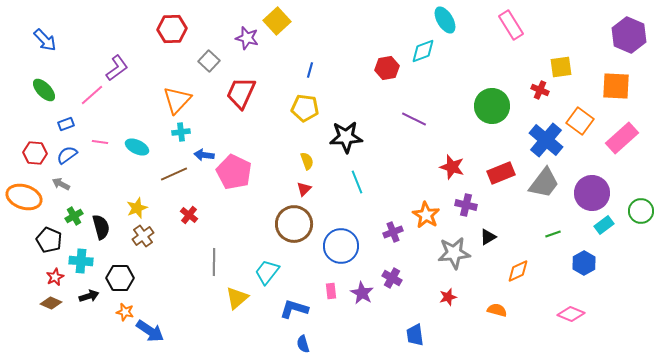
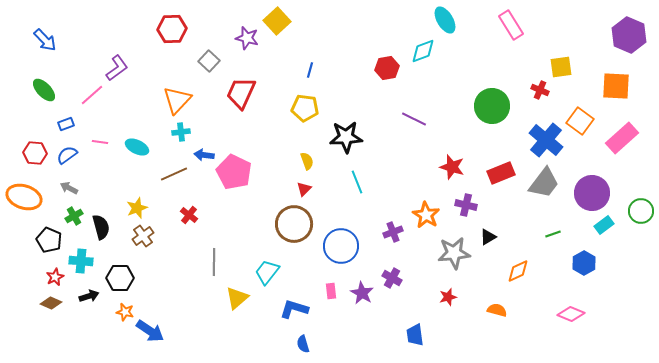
gray arrow at (61, 184): moved 8 px right, 4 px down
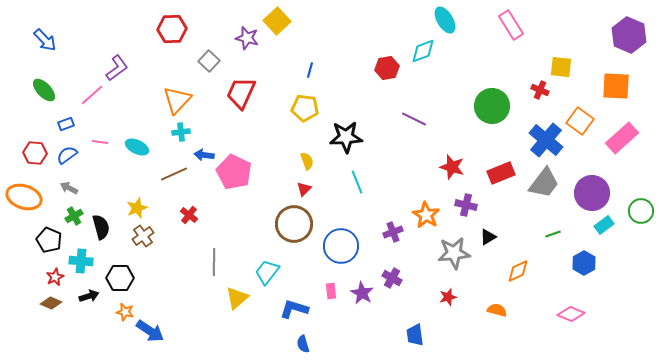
yellow square at (561, 67): rotated 15 degrees clockwise
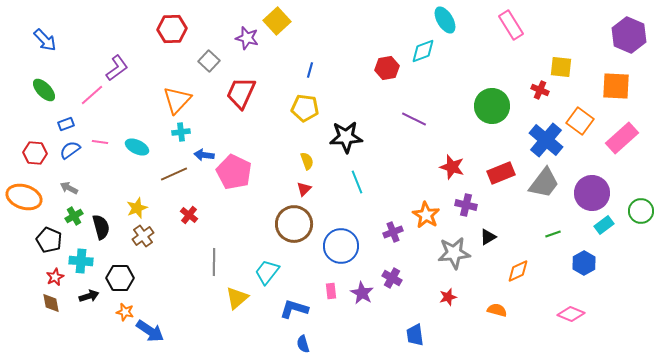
blue semicircle at (67, 155): moved 3 px right, 5 px up
brown diamond at (51, 303): rotated 55 degrees clockwise
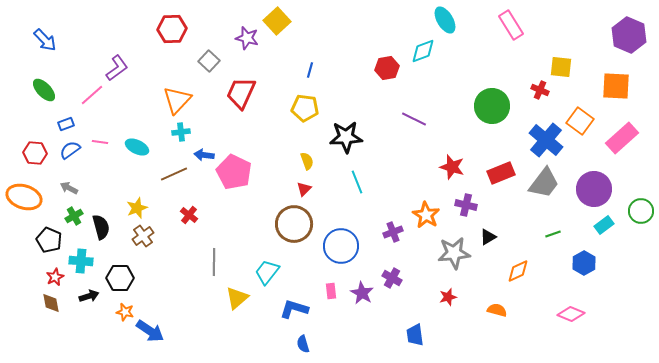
purple circle at (592, 193): moved 2 px right, 4 px up
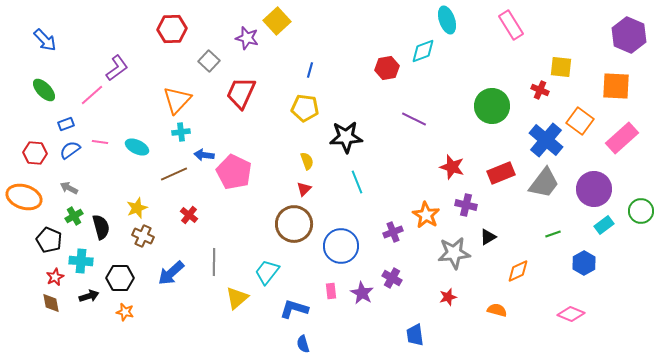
cyan ellipse at (445, 20): moved 2 px right; rotated 12 degrees clockwise
brown cross at (143, 236): rotated 30 degrees counterclockwise
blue arrow at (150, 331): moved 21 px right, 58 px up; rotated 104 degrees clockwise
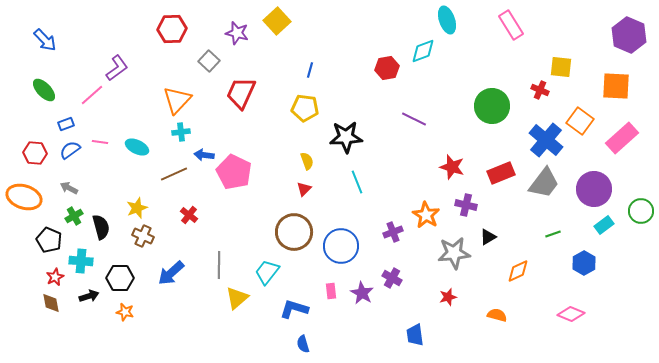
purple star at (247, 38): moved 10 px left, 5 px up
brown circle at (294, 224): moved 8 px down
gray line at (214, 262): moved 5 px right, 3 px down
orange semicircle at (497, 310): moved 5 px down
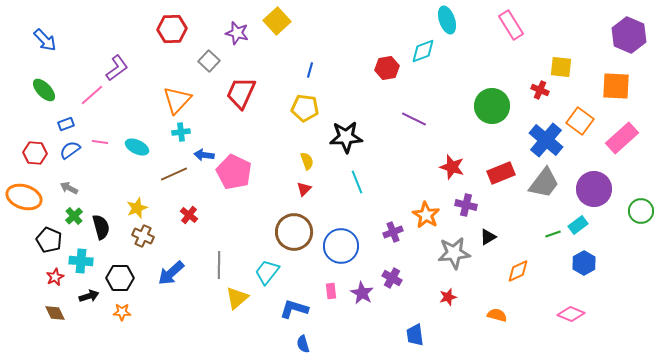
green cross at (74, 216): rotated 12 degrees counterclockwise
cyan rectangle at (604, 225): moved 26 px left
brown diamond at (51, 303): moved 4 px right, 10 px down; rotated 15 degrees counterclockwise
orange star at (125, 312): moved 3 px left; rotated 12 degrees counterclockwise
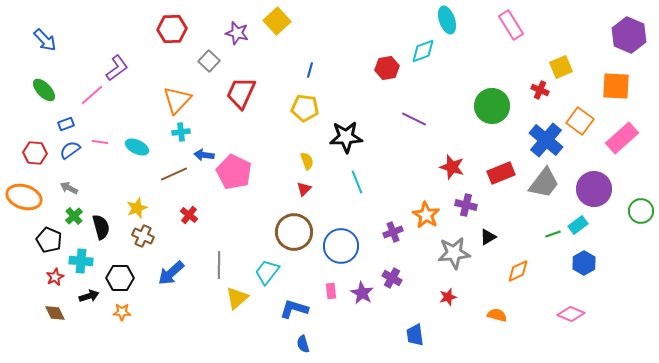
yellow square at (561, 67): rotated 30 degrees counterclockwise
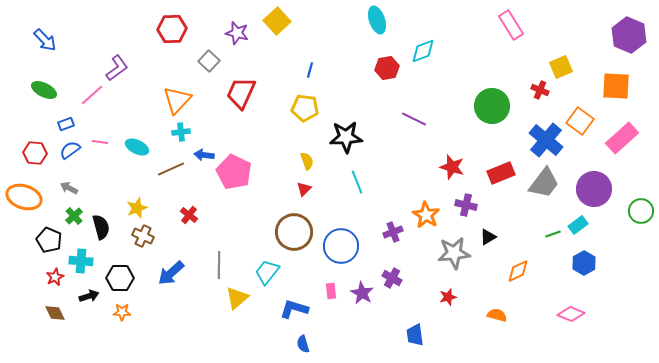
cyan ellipse at (447, 20): moved 70 px left
green ellipse at (44, 90): rotated 20 degrees counterclockwise
brown line at (174, 174): moved 3 px left, 5 px up
